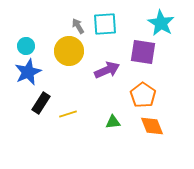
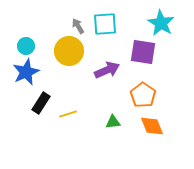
blue star: moved 2 px left
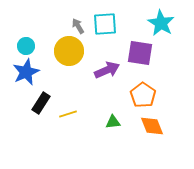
purple square: moved 3 px left, 1 px down
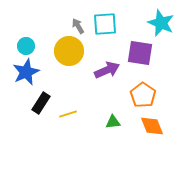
cyan star: rotated 8 degrees counterclockwise
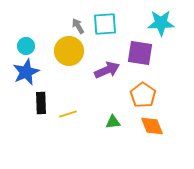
cyan star: rotated 24 degrees counterclockwise
black rectangle: rotated 35 degrees counterclockwise
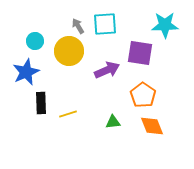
cyan star: moved 4 px right, 2 px down
cyan circle: moved 9 px right, 5 px up
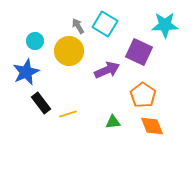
cyan square: rotated 35 degrees clockwise
purple square: moved 1 px left, 1 px up; rotated 16 degrees clockwise
black rectangle: rotated 35 degrees counterclockwise
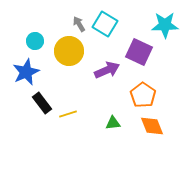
gray arrow: moved 1 px right, 2 px up
black rectangle: moved 1 px right
green triangle: moved 1 px down
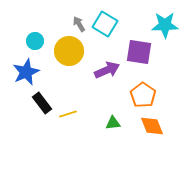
purple square: rotated 16 degrees counterclockwise
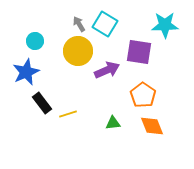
yellow circle: moved 9 px right
